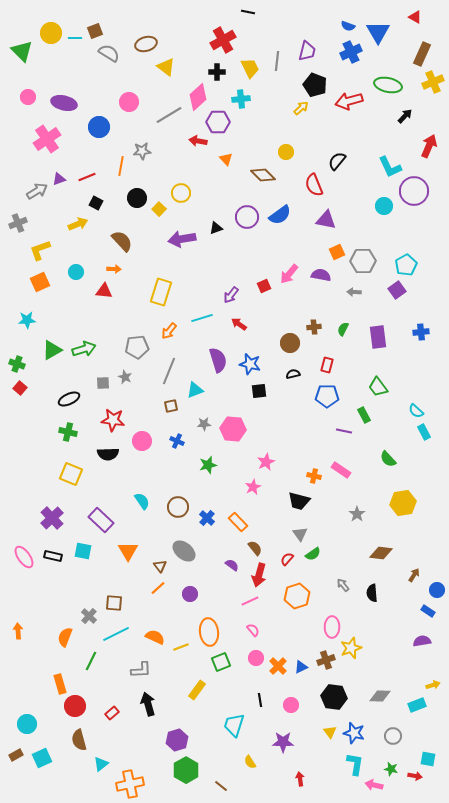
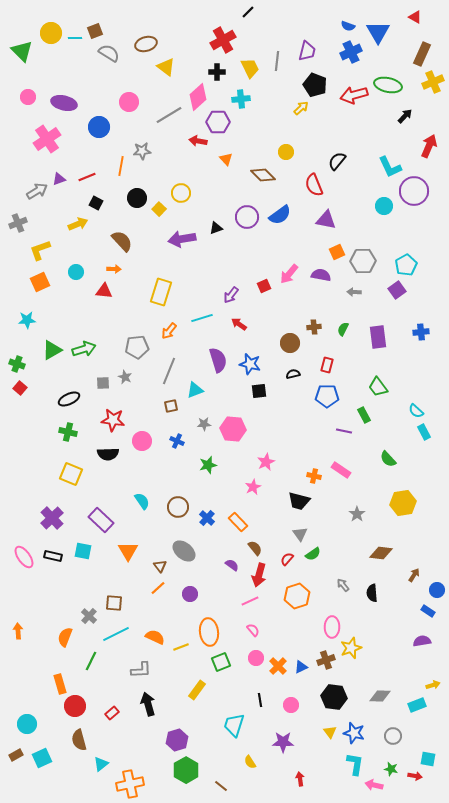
black line at (248, 12): rotated 56 degrees counterclockwise
red arrow at (349, 101): moved 5 px right, 6 px up
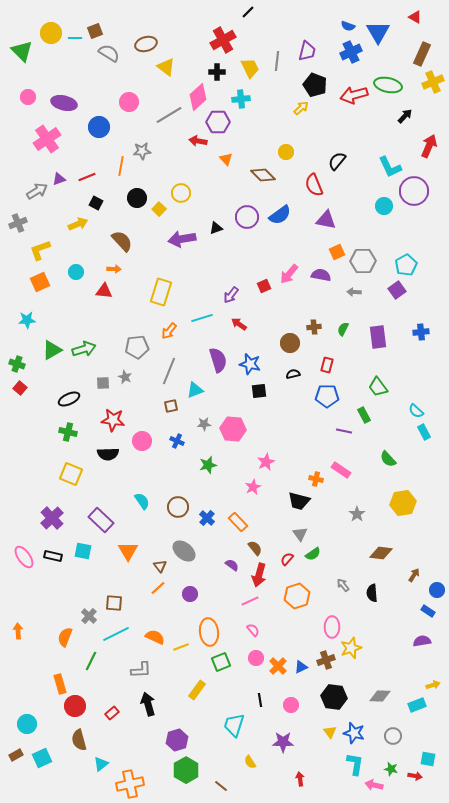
orange cross at (314, 476): moved 2 px right, 3 px down
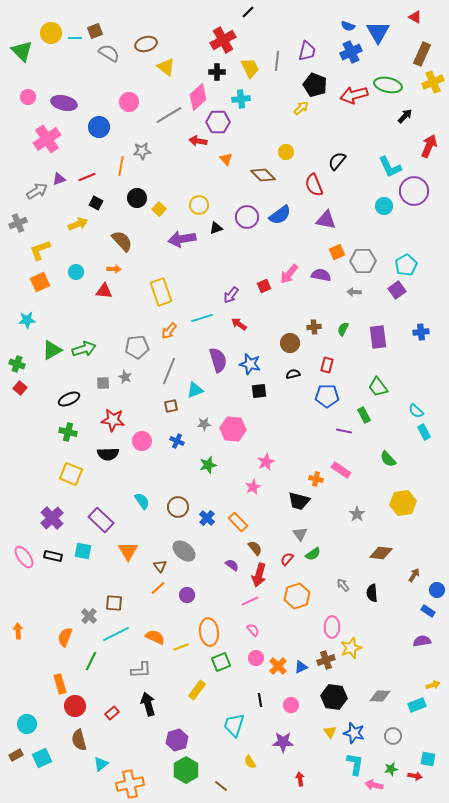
yellow circle at (181, 193): moved 18 px right, 12 px down
yellow rectangle at (161, 292): rotated 36 degrees counterclockwise
purple circle at (190, 594): moved 3 px left, 1 px down
green star at (391, 769): rotated 24 degrees counterclockwise
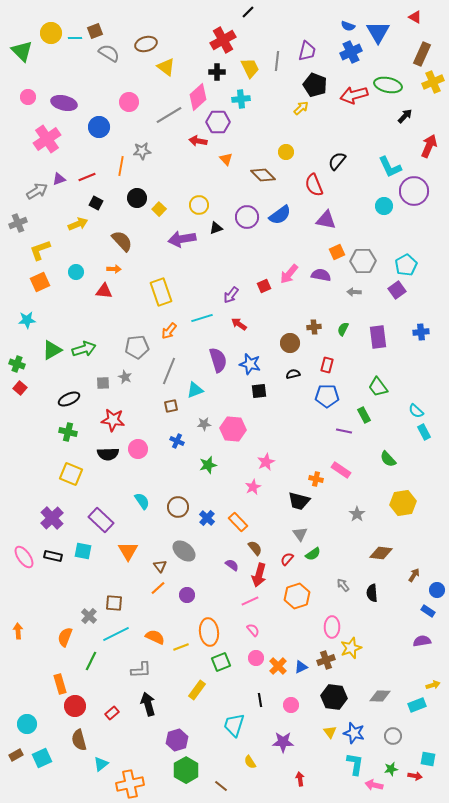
pink circle at (142, 441): moved 4 px left, 8 px down
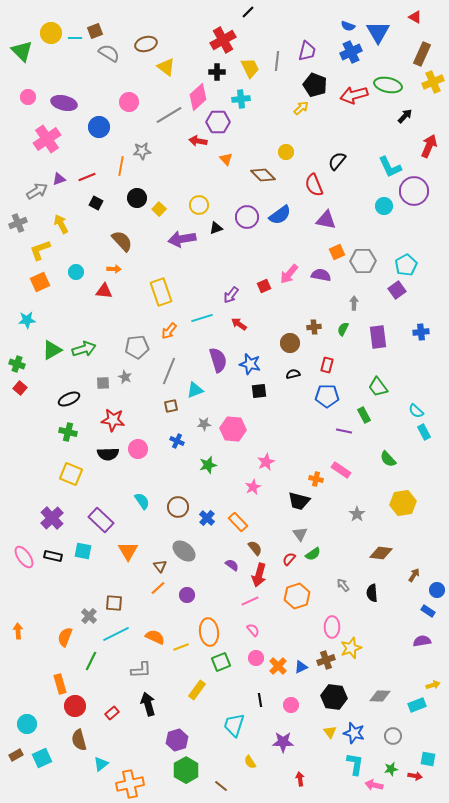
yellow arrow at (78, 224): moved 17 px left; rotated 96 degrees counterclockwise
gray arrow at (354, 292): moved 11 px down; rotated 88 degrees clockwise
red semicircle at (287, 559): moved 2 px right
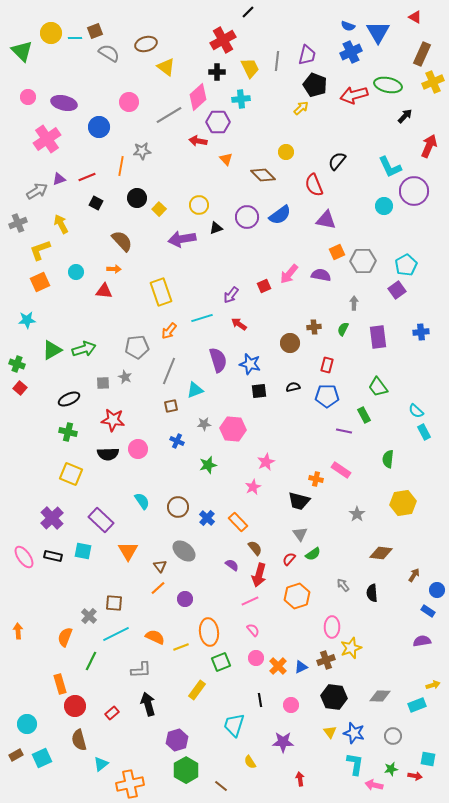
purple trapezoid at (307, 51): moved 4 px down
black semicircle at (293, 374): moved 13 px down
green semicircle at (388, 459): rotated 48 degrees clockwise
purple circle at (187, 595): moved 2 px left, 4 px down
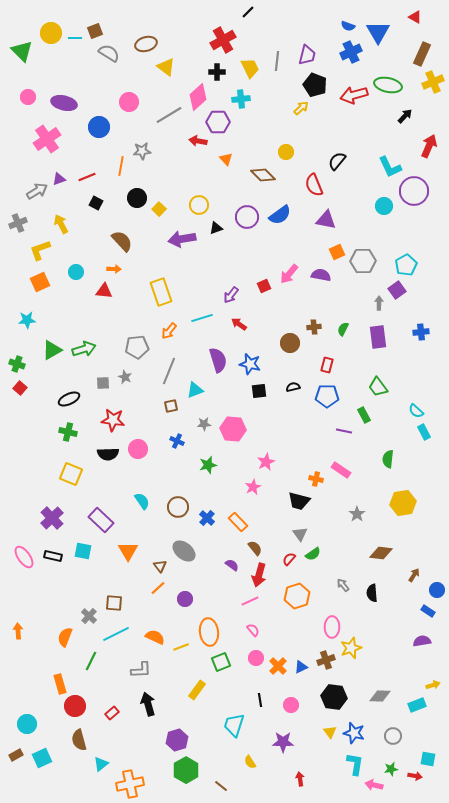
gray arrow at (354, 303): moved 25 px right
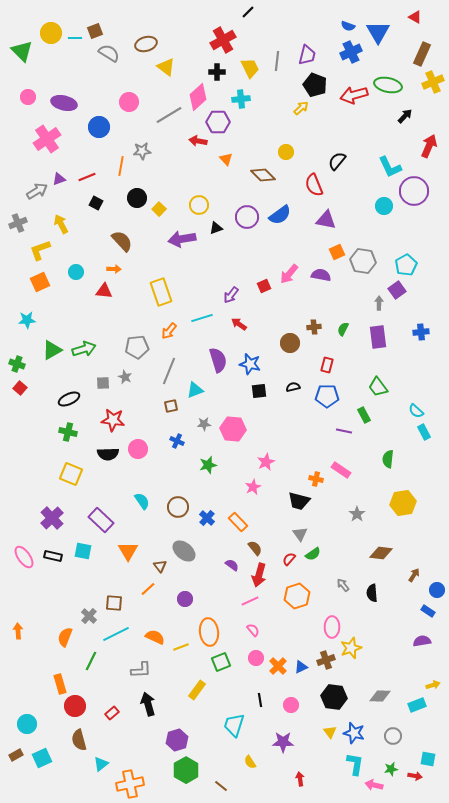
gray hexagon at (363, 261): rotated 10 degrees clockwise
orange line at (158, 588): moved 10 px left, 1 px down
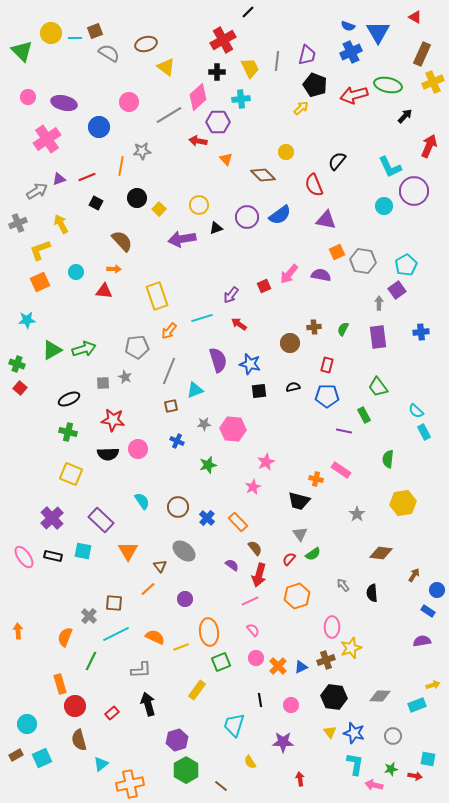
yellow rectangle at (161, 292): moved 4 px left, 4 px down
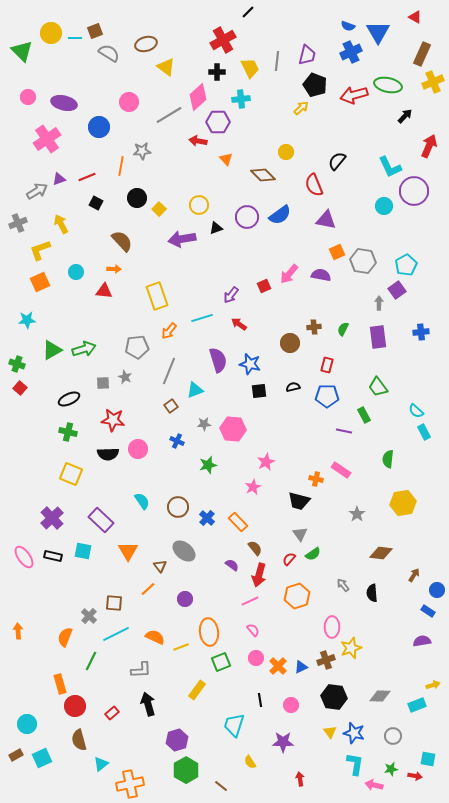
brown square at (171, 406): rotated 24 degrees counterclockwise
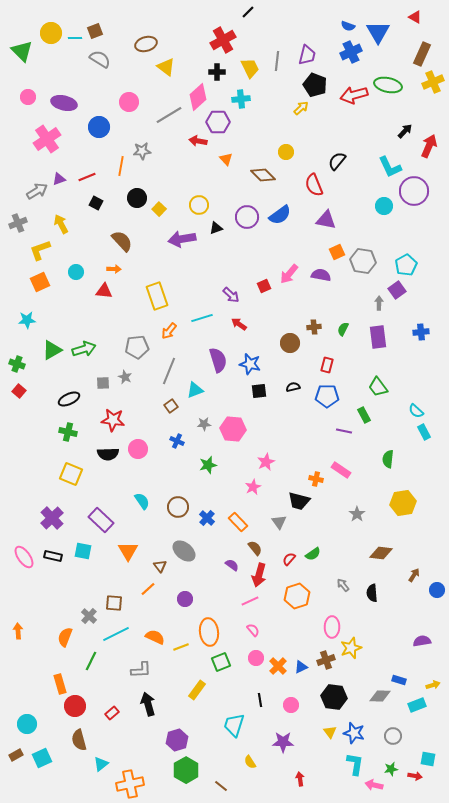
gray semicircle at (109, 53): moved 9 px left, 6 px down
black arrow at (405, 116): moved 15 px down
purple arrow at (231, 295): rotated 84 degrees counterclockwise
red square at (20, 388): moved 1 px left, 3 px down
gray triangle at (300, 534): moved 21 px left, 12 px up
blue rectangle at (428, 611): moved 29 px left, 69 px down; rotated 16 degrees counterclockwise
